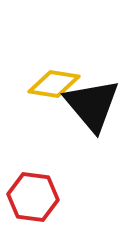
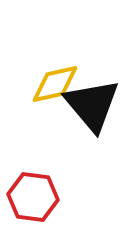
yellow diamond: moved 1 px right; rotated 21 degrees counterclockwise
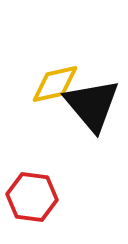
red hexagon: moved 1 px left
